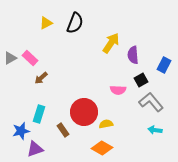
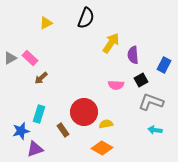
black semicircle: moved 11 px right, 5 px up
pink semicircle: moved 2 px left, 5 px up
gray L-shape: rotated 30 degrees counterclockwise
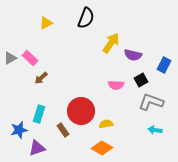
purple semicircle: rotated 72 degrees counterclockwise
red circle: moved 3 px left, 1 px up
blue star: moved 2 px left, 1 px up
purple triangle: moved 2 px right, 1 px up
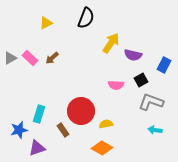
brown arrow: moved 11 px right, 20 px up
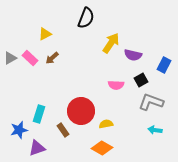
yellow triangle: moved 1 px left, 11 px down
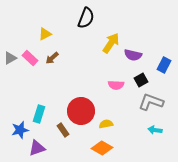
blue star: moved 1 px right
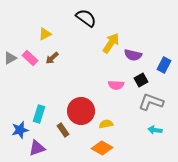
black semicircle: rotated 75 degrees counterclockwise
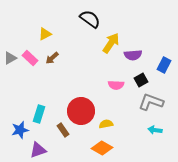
black semicircle: moved 4 px right, 1 px down
purple semicircle: rotated 18 degrees counterclockwise
purple triangle: moved 1 px right, 2 px down
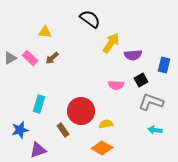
yellow triangle: moved 2 px up; rotated 32 degrees clockwise
blue rectangle: rotated 14 degrees counterclockwise
cyan rectangle: moved 10 px up
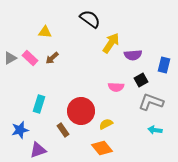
pink semicircle: moved 2 px down
yellow semicircle: rotated 16 degrees counterclockwise
orange diamond: rotated 20 degrees clockwise
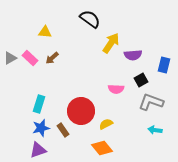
pink semicircle: moved 2 px down
blue star: moved 21 px right, 2 px up
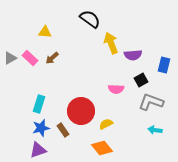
yellow arrow: rotated 55 degrees counterclockwise
